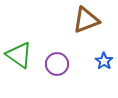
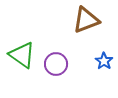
green triangle: moved 3 px right
purple circle: moved 1 px left
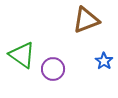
purple circle: moved 3 px left, 5 px down
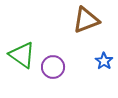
purple circle: moved 2 px up
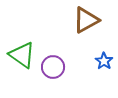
brown triangle: rotated 8 degrees counterclockwise
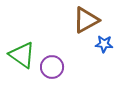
blue star: moved 17 px up; rotated 30 degrees counterclockwise
purple circle: moved 1 px left
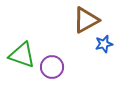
blue star: rotated 18 degrees counterclockwise
green triangle: rotated 16 degrees counterclockwise
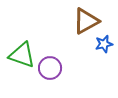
brown triangle: moved 1 px down
purple circle: moved 2 px left, 1 px down
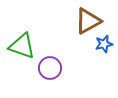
brown triangle: moved 2 px right
green triangle: moved 9 px up
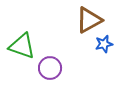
brown triangle: moved 1 px right, 1 px up
